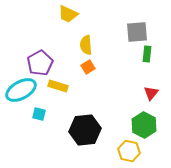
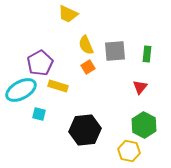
gray square: moved 22 px left, 19 px down
yellow semicircle: rotated 18 degrees counterclockwise
red triangle: moved 11 px left, 6 px up
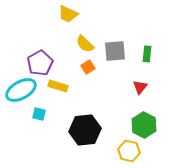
yellow semicircle: moved 1 px left, 1 px up; rotated 24 degrees counterclockwise
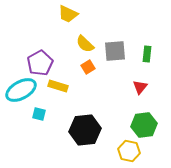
green hexagon: rotated 25 degrees clockwise
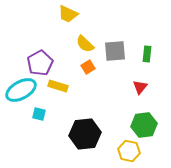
black hexagon: moved 4 px down
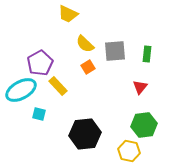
yellow rectangle: rotated 30 degrees clockwise
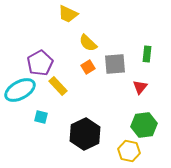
yellow semicircle: moved 3 px right, 1 px up
gray square: moved 13 px down
cyan ellipse: moved 1 px left
cyan square: moved 2 px right, 3 px down
black hexagon: rotated 20 degrees counterclockwise
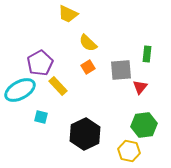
gray square: moved 6 px right, 6 px down
